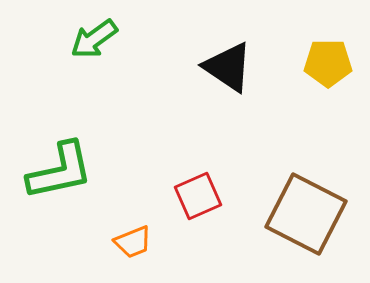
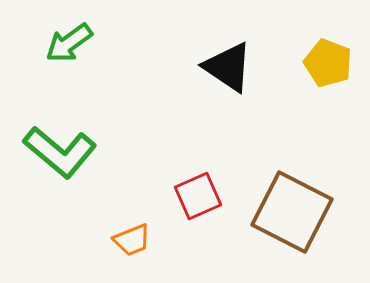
green arrow: moved 25 px left, 4 px down
yellow pentagon: rotated 21 degrees clockwise
green L-shape: moved 19 px up; rotated 52 degrees clockwise
brown square: moved 14 px left, 2 px up
orange trapezoid: moved 1 px left, 2 px up
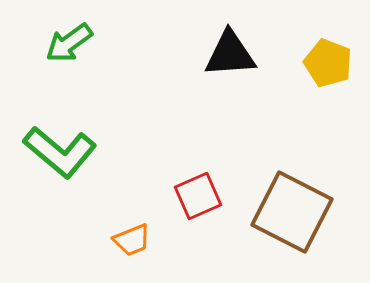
black triangle: moved 2 px right, 13 px up; rotated 38 degrees counterclockwise
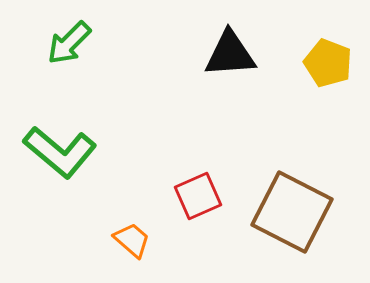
green arrow: rotated 9 degrees counterclockwise
orange trapezoid: rotated 117 degrees counterclockwise
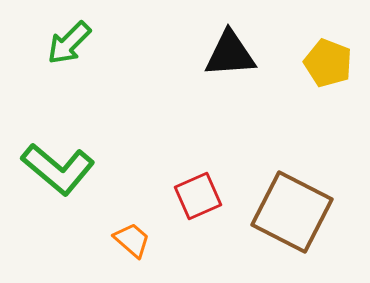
green L-shape: moved 2 px left, 17 px down
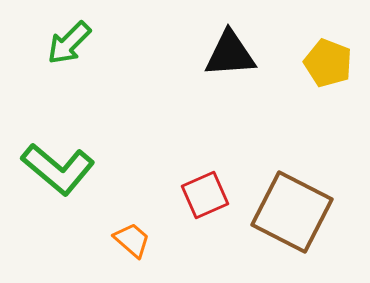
red square: moved 7 px right, 1 px up
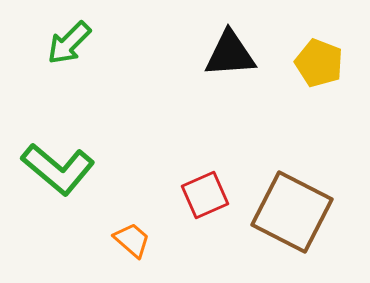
yellow pentagon: moved 9 px left
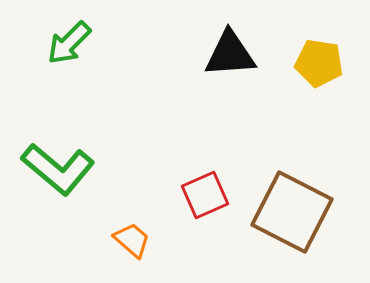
yellow pentagon: rotated 12 degrees counterclockwise
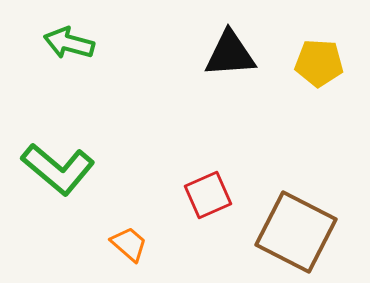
green arrow: rotated 60 degrees clockwise
yellow pentagon: rotated 6 degrees counterclockwise
red square: moved 3 px right
brown square: moved 4 px right, 20 px down
orange trapezoid: moved 3 px left, 4 px down
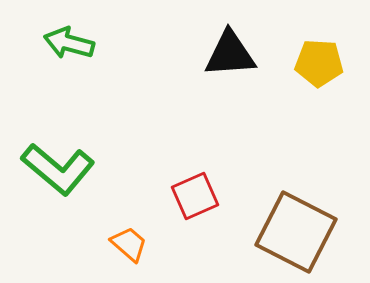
red square: moved 13 px left, 1 px down
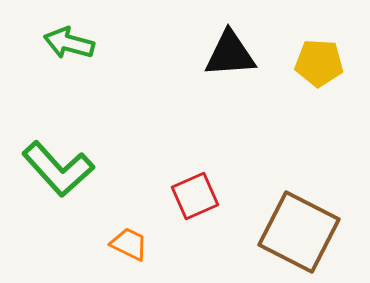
green L-shape: rotated 8 degrees clockwise
brown square: moved 3 px right
orange trapezoid: rotated 15 degrees counterclockwise
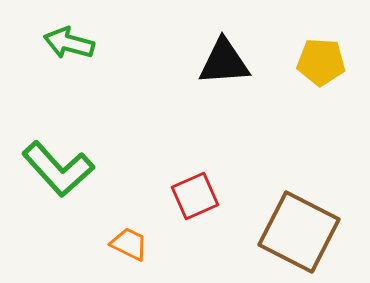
black triangle: moved 6 px left, 8 px down
yellow pentagon: moved 2 px right, 1 px up
